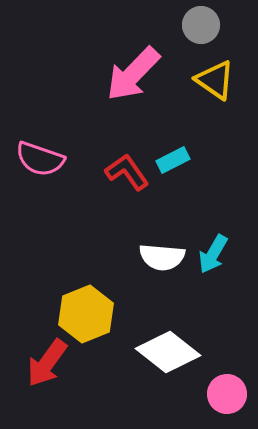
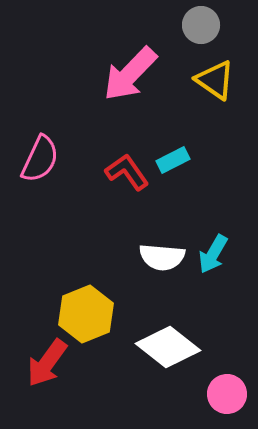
pink arrow: moved 3 px left
pink semicircle: rotated 84 degrees counterclockwise
white diamond: moved 5 px up
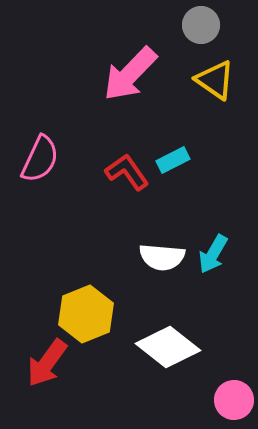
pink circle: moved 7 px right, 6 px down
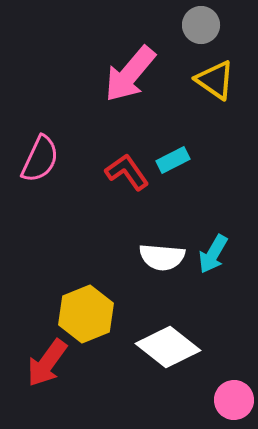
pink arrow: rotated 4 degrees counterclockwise
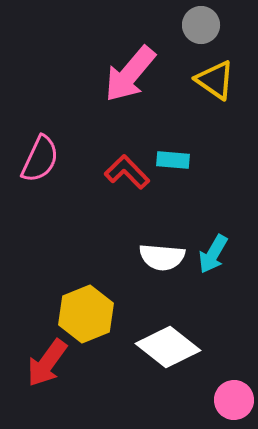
cyan rectangle: rotated 32 degrees clockwise
red L-shape: rotated 9 degrees counterclockwise
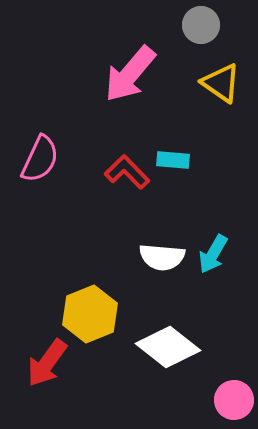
yellow triangle: moved 6 px right, 3 px down
yellow hexagon: moved 4 px right
